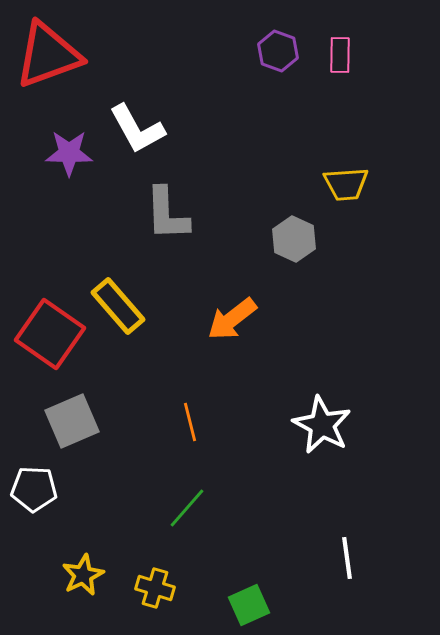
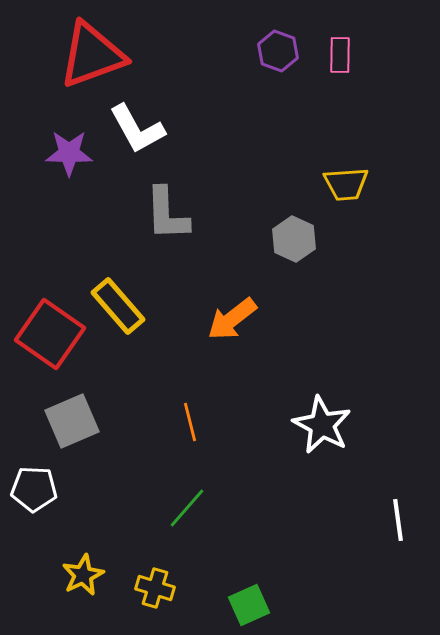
red triangle: moved 44 px right
white line: moved 51 px right, 38 px up
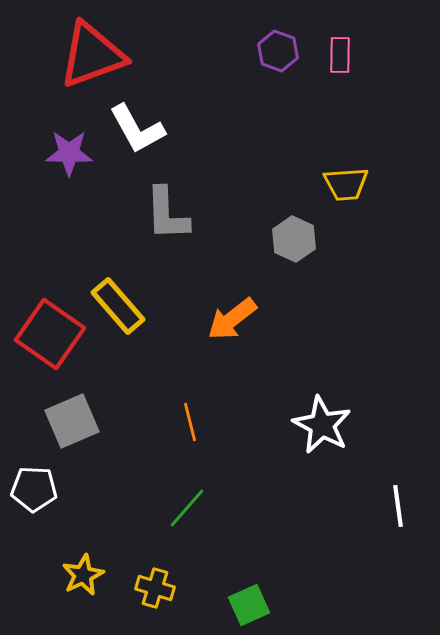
white line: moved 14 px up
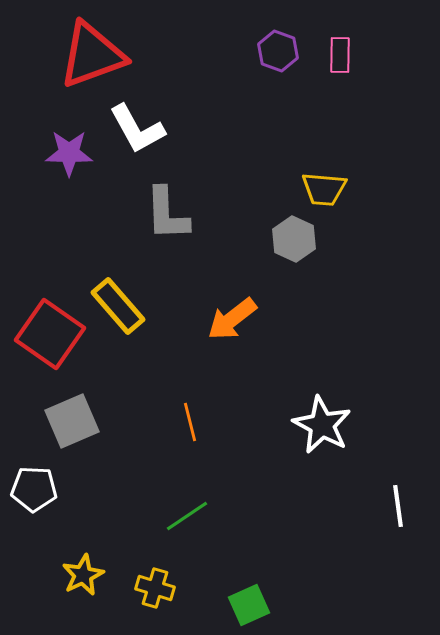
yellow trapezoid: moved 22 px left, 5 px down; rotated 9 degrees clockwise
green line: moved 8 px down; rotated 15 degrees clockwise
